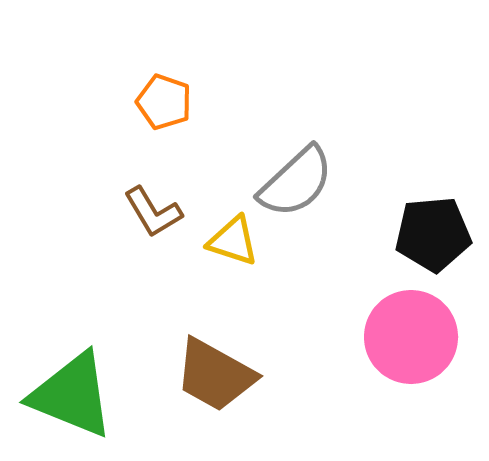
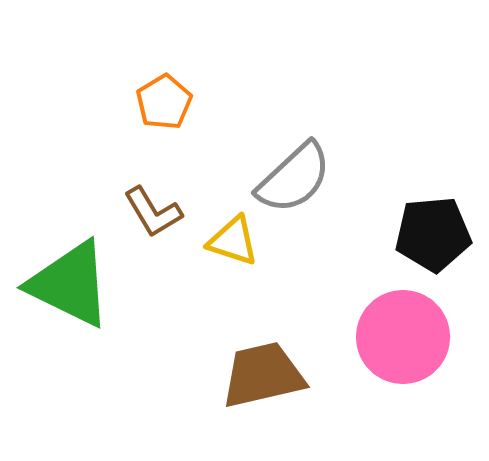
orange pentagon: rotated 22 degrees clockwise
gray semicircle: moved 2 px left, 4 px up
pink circle: moved 8 px left
brown trapezoid: moved 48 px right; rotated 138 degrees clockwise
green triangle: moved 2 px left, 111 px up; rotated 4 degrees clockwise
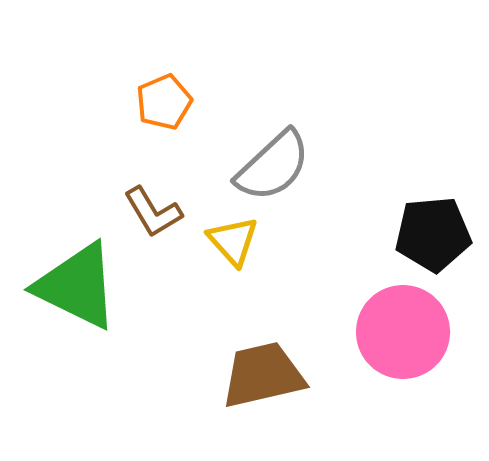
orange pentagon: rotated 8 degrees clockwise
gray semicircle: moved 21 px left, 12 px up
yellow triangle: rotated 30 degrees clockwise
green triangle: moved 7 px right, 2 px down
pink circle: moved 5 px up
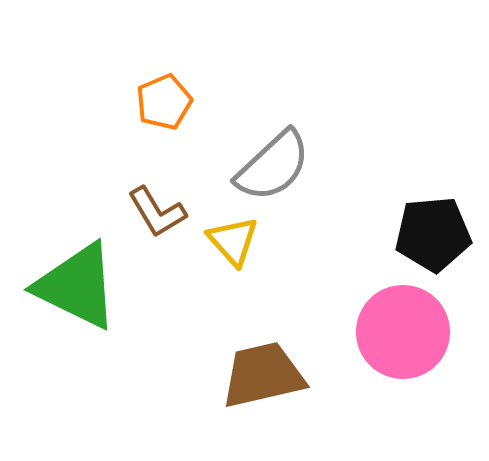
brown L-shape: moved 4 px right
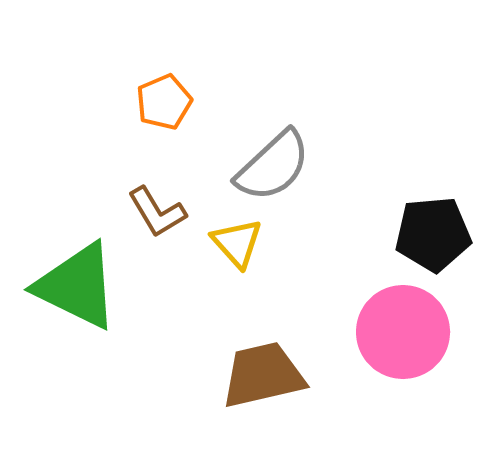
yellow triangle: moved 4 px right, 2 px down
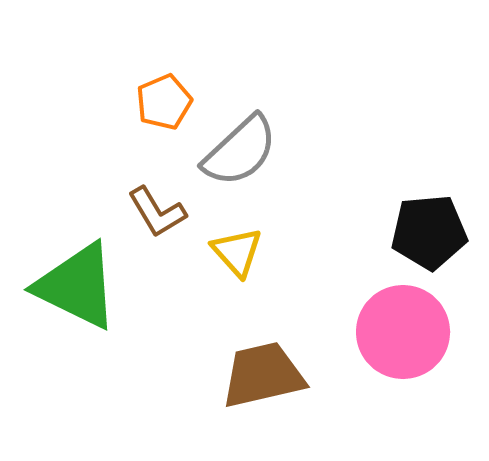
gray semicircle: moved 33 px left, 15 px up
black pentagon: moved 4 px left, 2 px up
yellow triangle: moved 9 px down
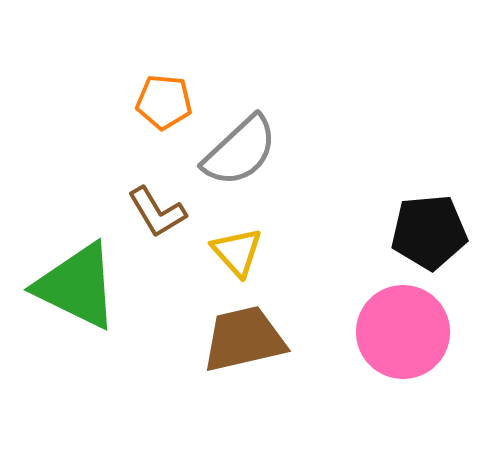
orange pentagon: rotated 28 degrees clockwise
brown trapezoid: moved 19 px left, 36 px up
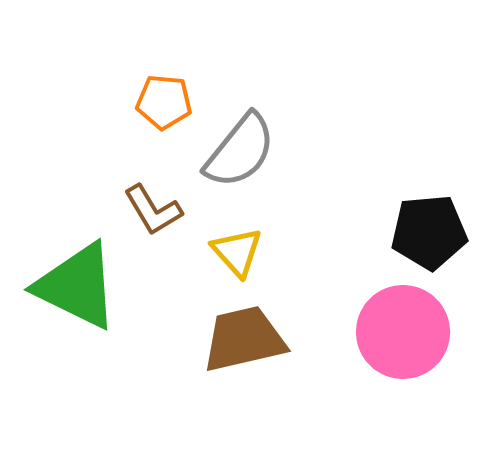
gray semicircle: rotated 8 degrees counterclockwise
brown L-shape: moved 4 px left, 2 px up
